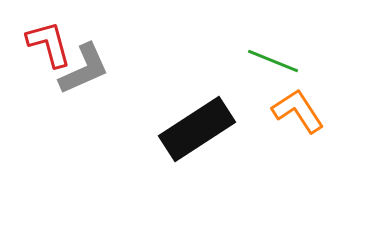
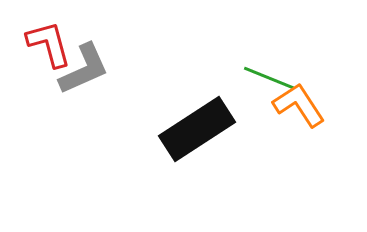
green line: moved 4 px left, 17 px down
orange L-shape: moved 1 px right, 6 px up
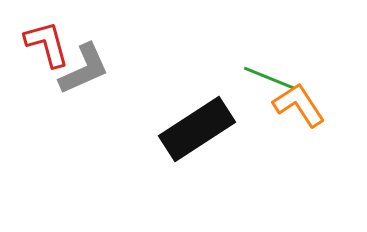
red L-shape: moved 2 px left
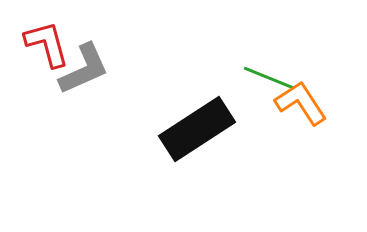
orange L-shape: moved 2 px right, 2 px up
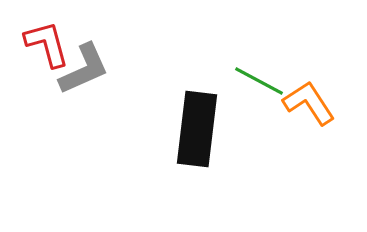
green line: moved 10 px left, 3 px down; rotated 6 degrees clockwise
orange L-shape: moved 8 px right
black rectangle: rotated 50 degrees counterclockwise
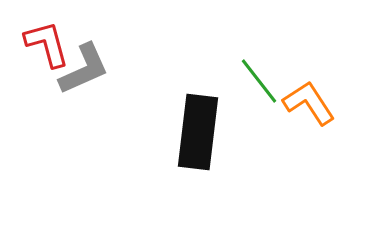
green line: rotated 24 degrees clockwise
black rectangle: moved 1 px right, 3 px down
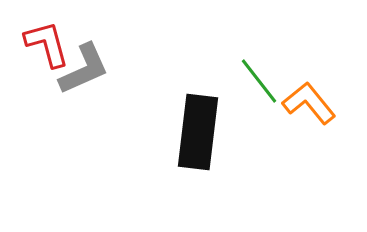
orange L-shape: rotated 6 degrees counterclockwise
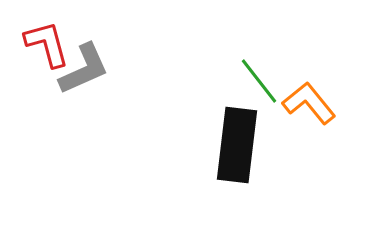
black rectangle: moved 39 px right, 13 px down
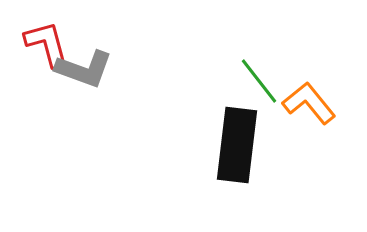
gray L-shape: rotated 44 degrees clockwise
